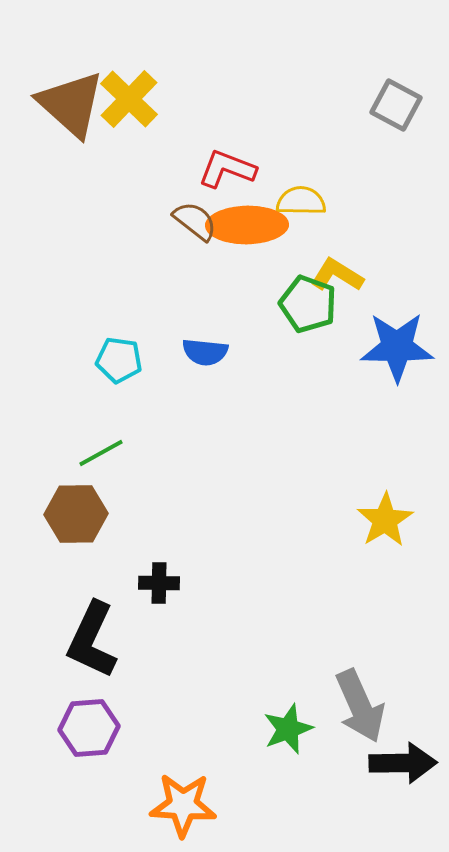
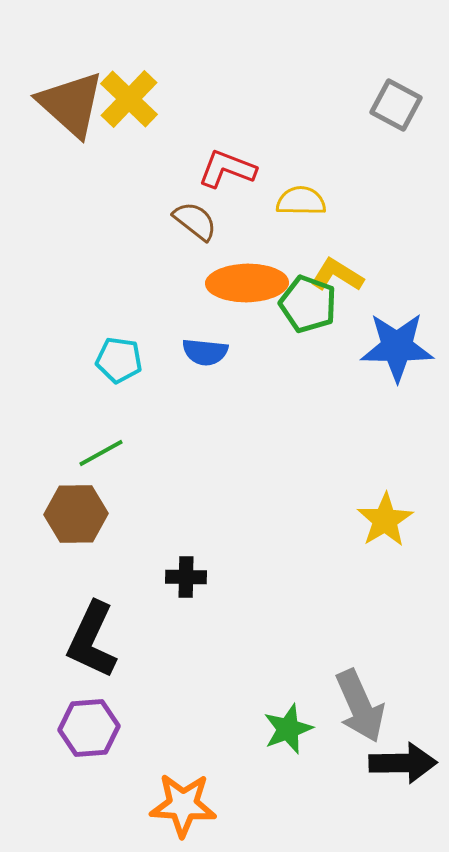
orange ellipse: moved 58 px down
black cross: moved 27 px right, 6 px up
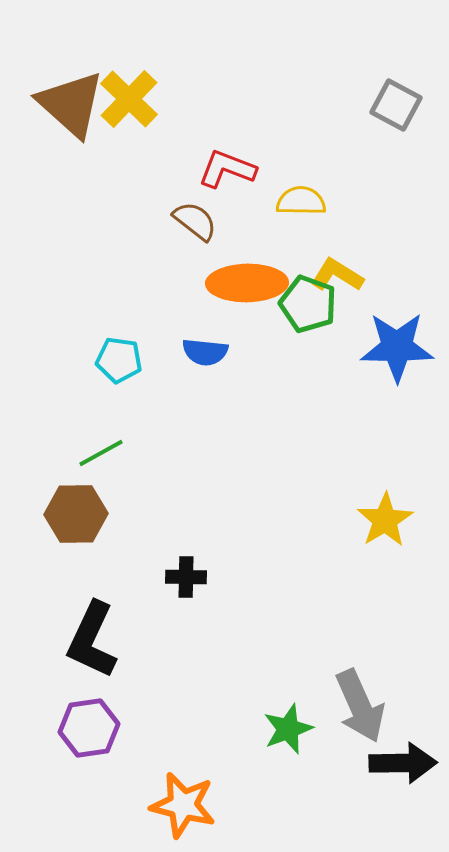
purple hexagon: rotated 4 degrees counterclockwise
orange star: rotated 10 degrees clockwise
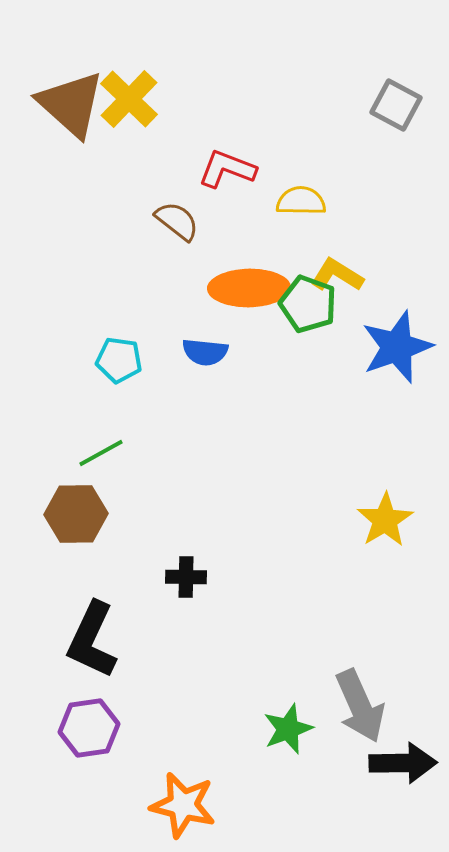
brown semicircle: moved 18 px left
orange ellipse: moved 2 px right, 5 px down
blue star: rotated 20 degrees counterclockwise
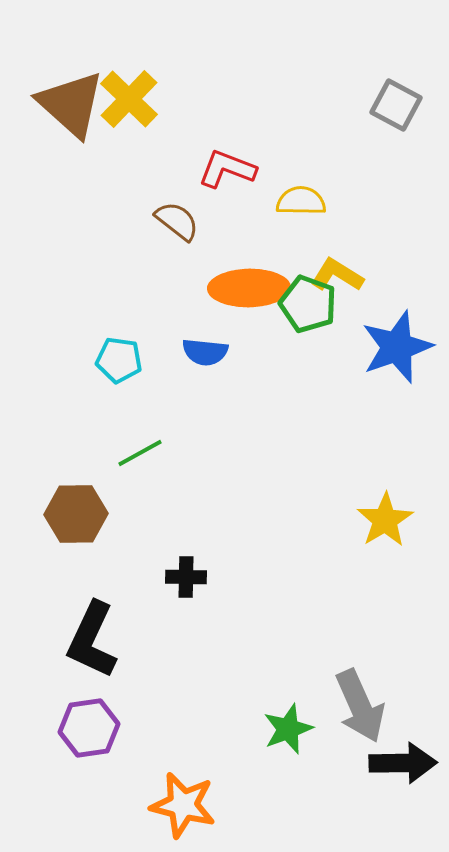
green line: moved 39 px right
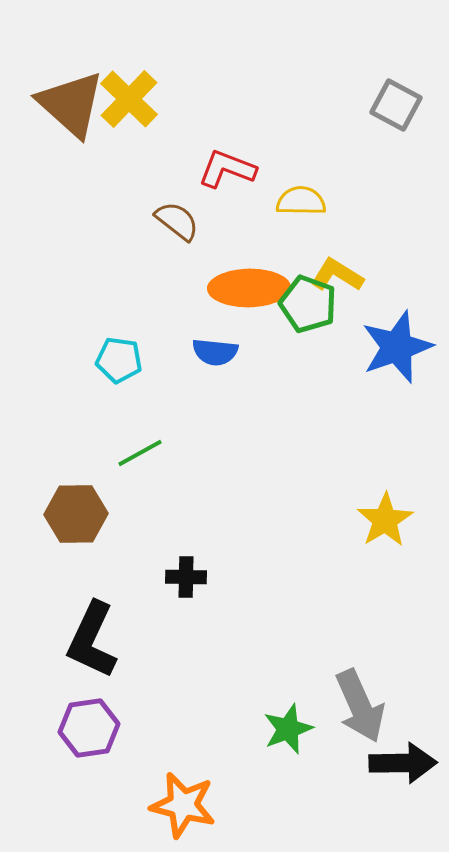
blue semicircle: moved 10 px right
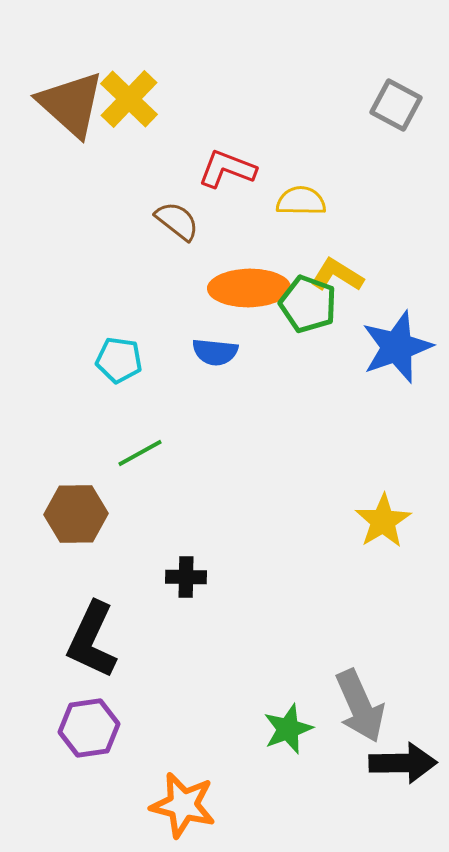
yellow star: moved 2 px left, 1 px down
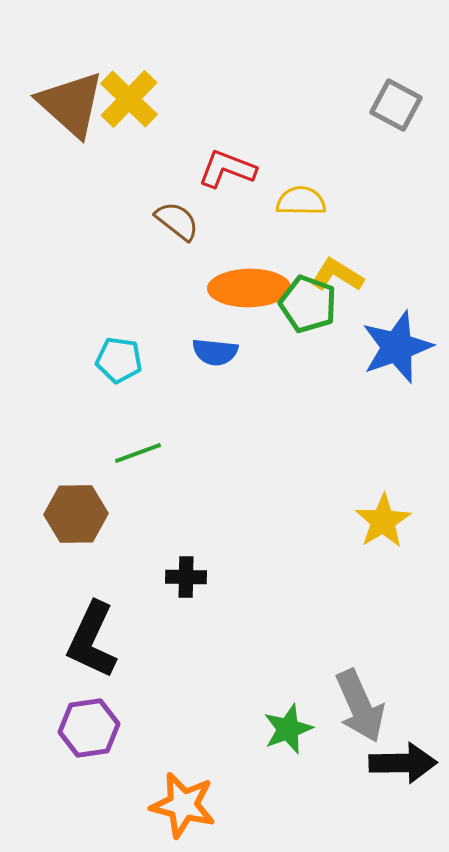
green line: moved 2 px left; rotated 9 degrees clockwise
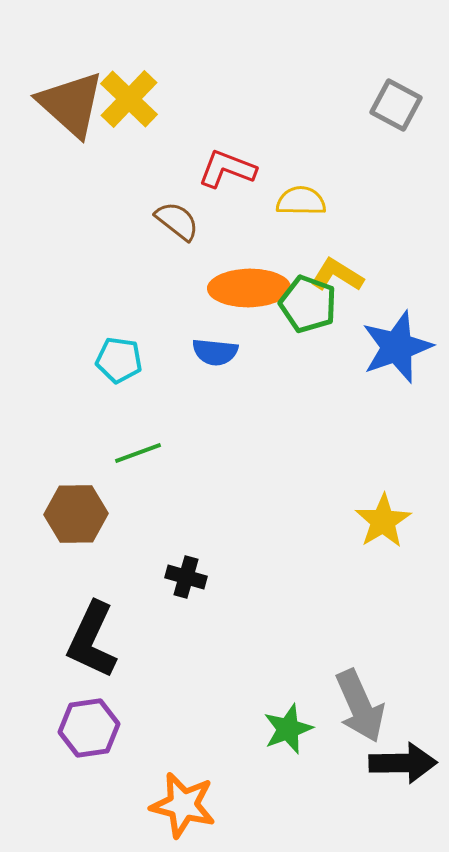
black cross: rotated 15 degrees clockwise
